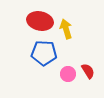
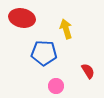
red ellipse: moved 18 px left, 3 px up
pink circle: moved 12 px left, 12 px down
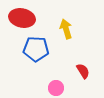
blue pentagon: moved 8 px left, 4 px up
red semicircle: moved 5 px left
pink circle: moved 2 px down
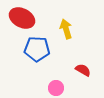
red ellipse: rotated 15 degrees clockwise
blue pentagon: moved 1 px right
red semicircle: moved 1 px up; rotated 28 degrees counterclockwise
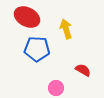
red ellipse: moved 5 px right, 1 px up
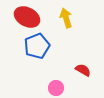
yellow arrow: moved 11 px up
blue pentagon: moved 3 px up; rotated 25 degrees counterclockwise
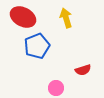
red ellipse: moved 4 px left
red semicircle: rotated 133 degrees clockwise
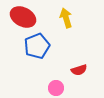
red semicircle: moved 4 px left
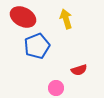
yellow arrow: moved 1 px down
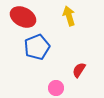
yellow arrow: moved 3 px right, 3 px up
blue pentagon: moved 1 px down
red semicircle: rotated 140 degrees clockwise
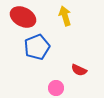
yellow arrow: moved 4 px left
red semicircle: rotated 98 degrees counterclockwise
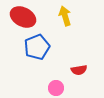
red semicircle: rotated 35 degrees counterclockwise
